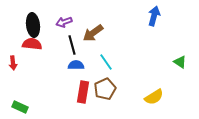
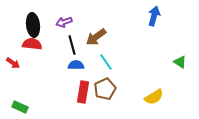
brown arrow: moved 3 px right, 4 px down
red arrow: rotated 48 degrees counterclockwise
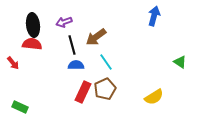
red arrow: rotated 16 degrees clockwise
red rectangle: rotated 15 degrees clockwise
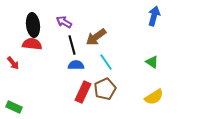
purple arrow: rotated 49 degrees clockwise
green triangle: moved 28 px left
green rectangle: moved 6 px left
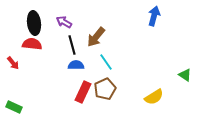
black ellipse: moved 1 px right, 2 px up
brown arrow: rotated 15 degrees counterclockwise
green triangle: moved 33 px right, 13 px down
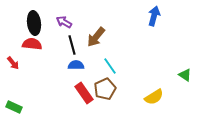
cyan line: moved 4 px right, 4 px down
red rectangle: moved 1 px right, 1 px down; rotated 60 degrees counterclockwise
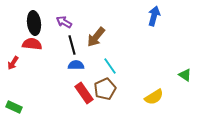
red arrow: rotated 72 degrees clockwise
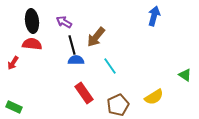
black ellipse: moved 2 px left, 2 px up
blue semicircle: moved 5 px up
brown pentagon: moved 13 px right, 16 px down
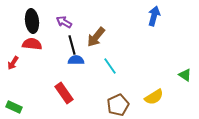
red rectangle: moved 20 px left
